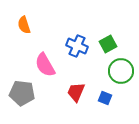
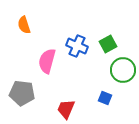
pink semicircle: moved 2 px right, 4 px up; rotated 45 degrees clockwise
green circle: moved 2 px right, 1 px up
red trapezoid: moved 10 px left, 17 px down
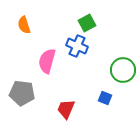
green square: moved 21 px left, 21 px up
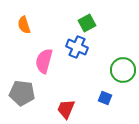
blue cross: moved 1 px down
pink semicircle: moved 3 px left
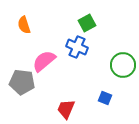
pink semicircle: rotated 35 degrees clockwise
green circle: moved 5 px up
gray pentagon: moved 11 px up
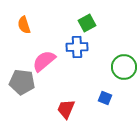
blue cross: rotated 25 degrees counterclockwise
green circle: moved 1 px right, 2 px down
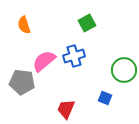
blue cross: moved 3 px left, 9 px down; rotated 15 degrees counterclockwise
green circle: moved 3 px down
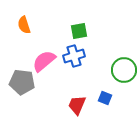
green square: moved 8 px left, 8 px down; rotated 18 degrees clockwise
red trapezoid: moved 11 px right, 4 px up
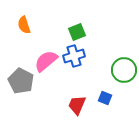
green square: moved 2 px left, 1 px down; rotated 12 degrees counterclockwise
pink semicircle: moved 2 px right
gray pentagon: moved 1 px left, 1 px up; rotated 20 degrees clockwise
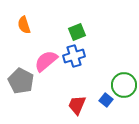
green circle: moved 15 px down
blue square: moved 1 px right, 2 px down; rotated 16 degrees clockwise
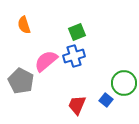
green circle: moved 2 px up
